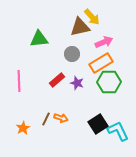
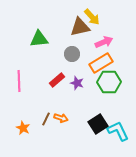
orange star: rotated 16 degrees counterclockwise
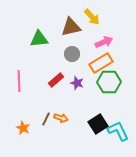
brown triangle: moved 9 px left
red rectangle: moved 1 px left
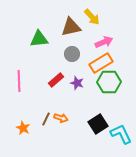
cyan L-shape: moved 3 px right, 3 px down
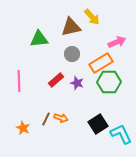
pink arrow: moved 13 px right
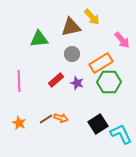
pink arrow: moved 5 px right, 2 px up; rotated 72 degrees clockwise
brown line: rotated 32 degrees clockwise
orange star: moved 4 px left, 5 px up
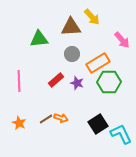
brown triangle: rotated 10 degrees clockwise
orange rectangle: moved 3 px left
